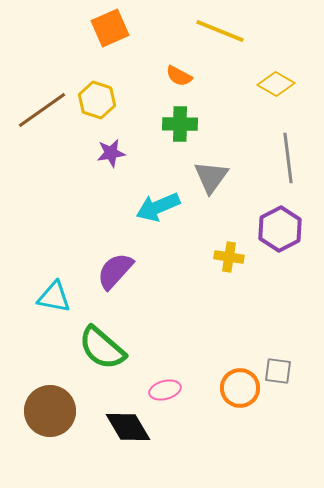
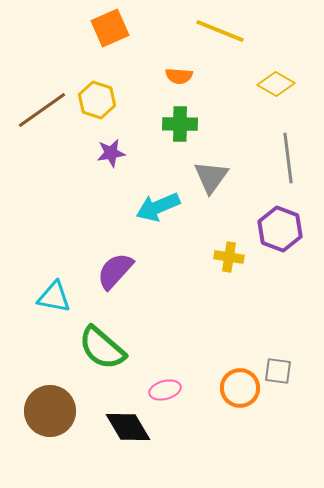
orange semicircle: rotated 24 degrees counterclockwise
purple hexagon: rotated 12 degrees counterclockwise
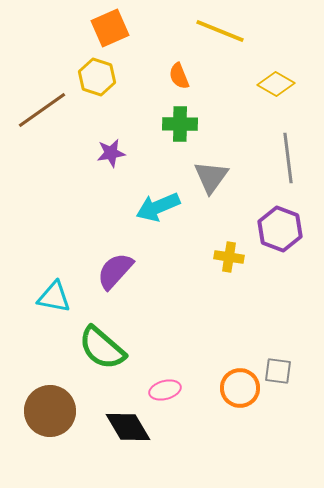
orange semicircle: rotated 64 degrees clockwise
yellow hexagon: moved 23 px up
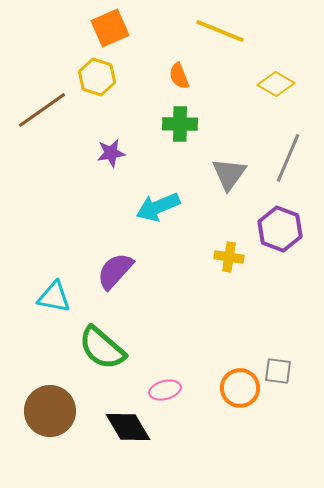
gray line: rotated 30 degrees clockwise
gray triangle: moved 18 px right, 3 px up
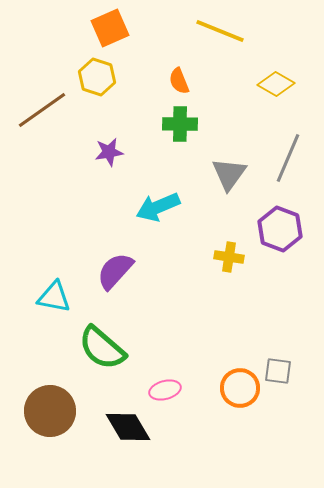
orange semicircle: moved 5 px down
purple star: moved 2 px left, 1 px up
